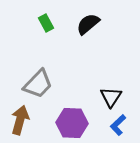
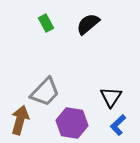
gray trapezoid: moved 7 px right, 8 px down
purple hexagon: rotated 8 degrees clockwise
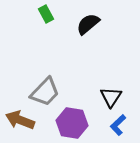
green rectangle: moved 9 px up
brown arrow: rotated 84 degrees counterclockwise
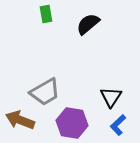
green rectangle: rotated 18 degrees clockwise
gray trapezoid: rotated 16 degrees clockwise
